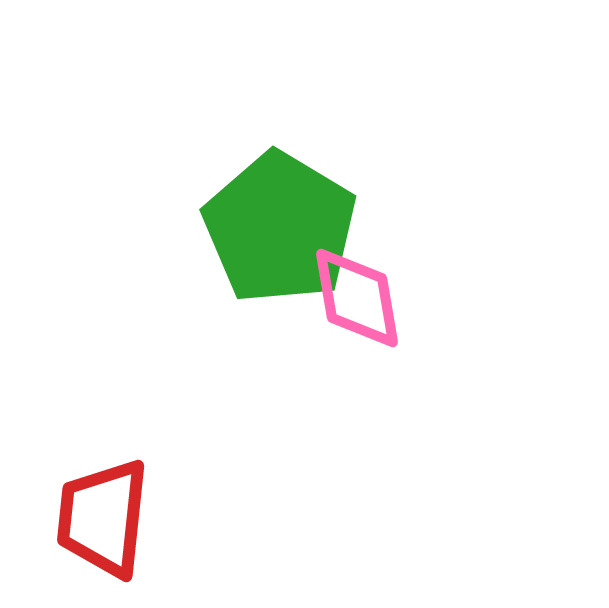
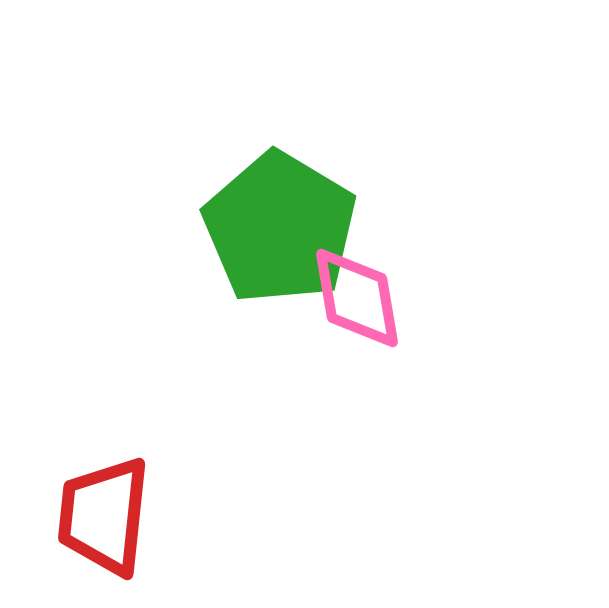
red trapezoid: moved 1 px right, 2 px up
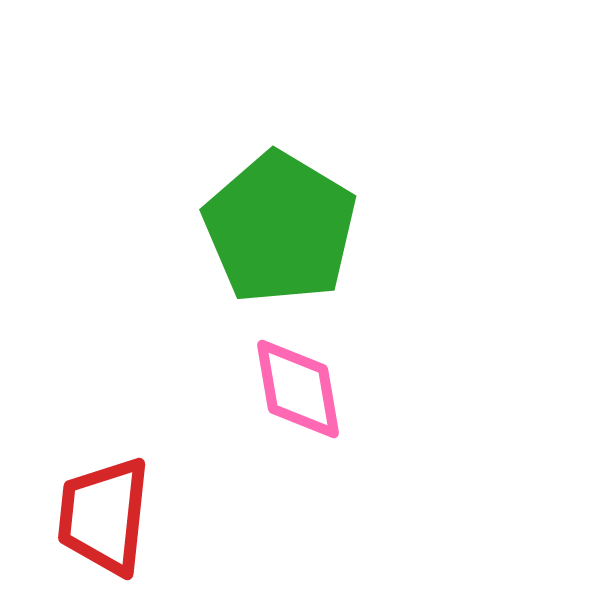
pink diamond: moved 59 px left, 91 px down
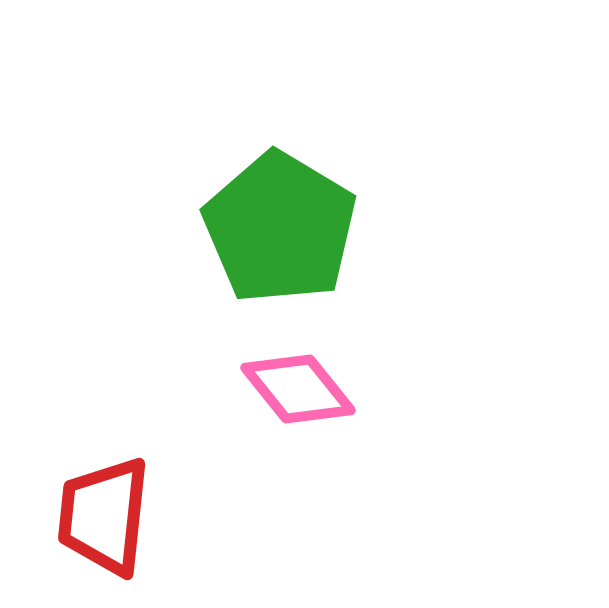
pink diamond: rotated 29 degrees counterclockwise
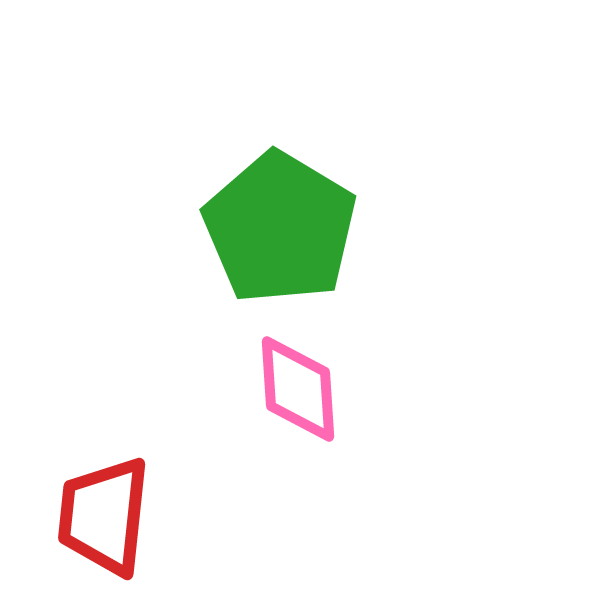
pink diamond: rotated 35 degrees clockwise
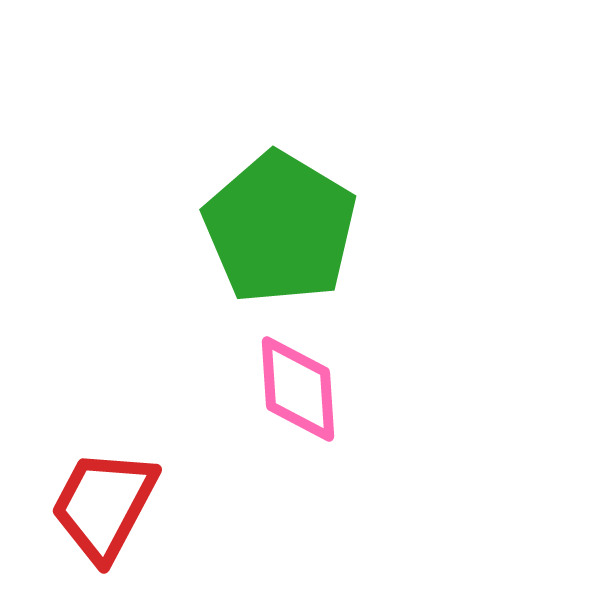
red trapezoid: moved 11 px up; rotated 22 degrees clockwise
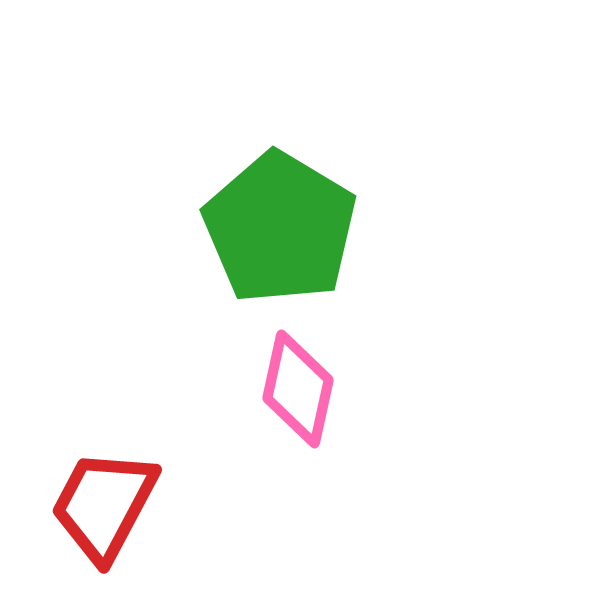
pink diamond: rotated 16 degrees clockwise
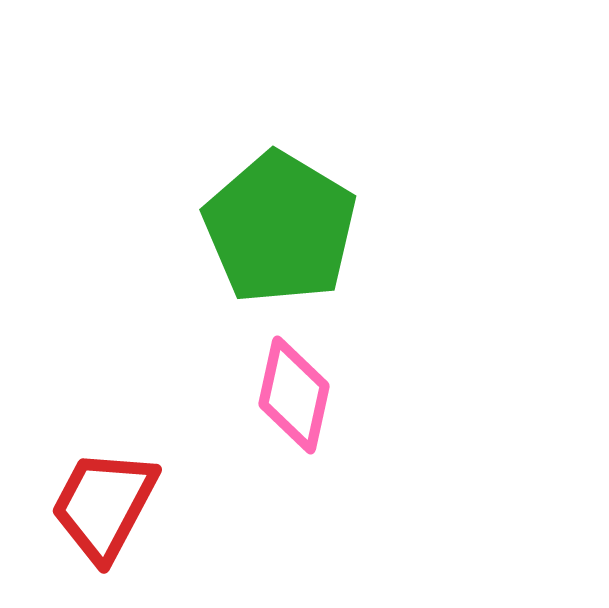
pink diamond: moved 4 px left, 6 px down
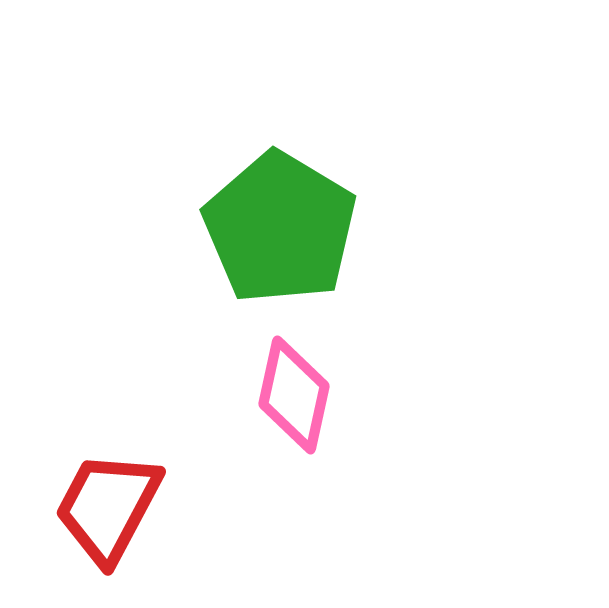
red trapezoid: moved 4 px right, 2 px down
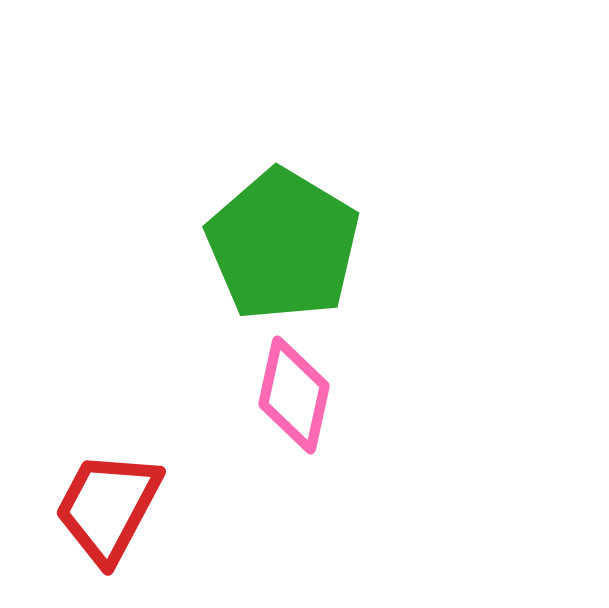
green pentagon: moved 3 px right, 17 px down
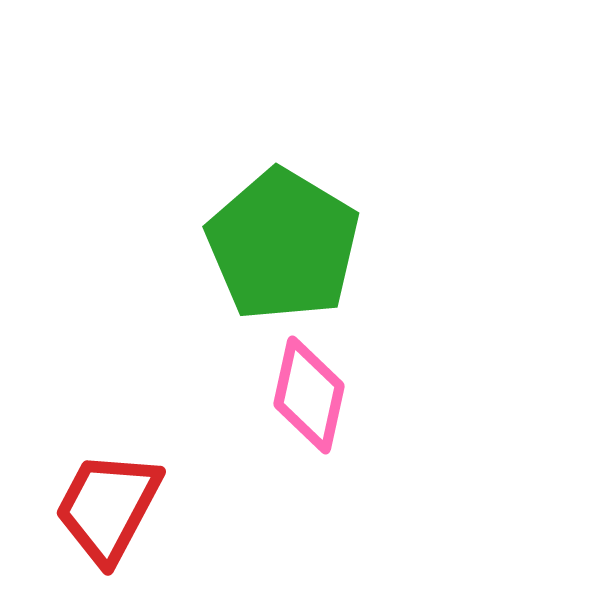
pink diamond: moved 15 px right
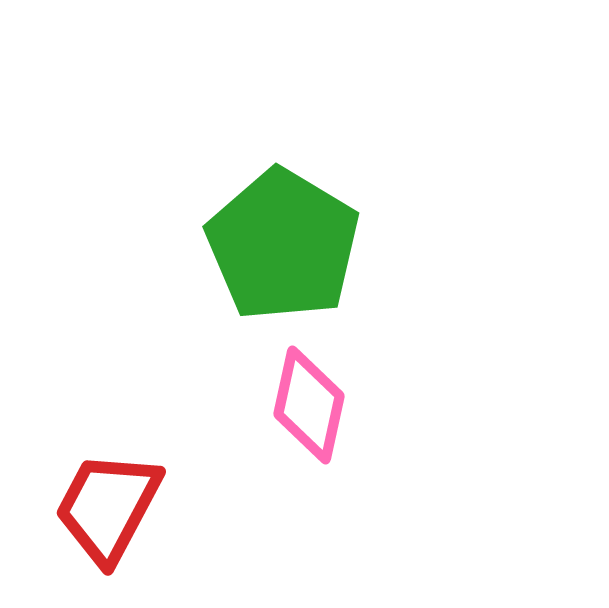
pink diamond: moved 10 px down
